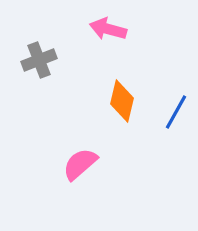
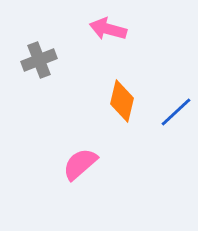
blue line: rotated 18 degrees clockwise
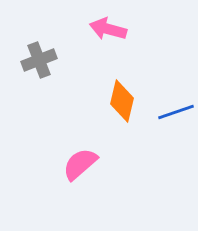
blue line: rotated 24 degrees clockwise
